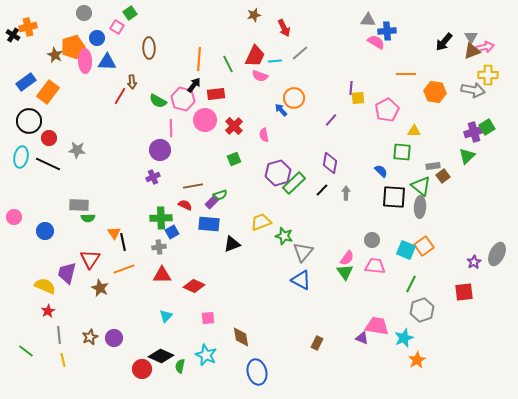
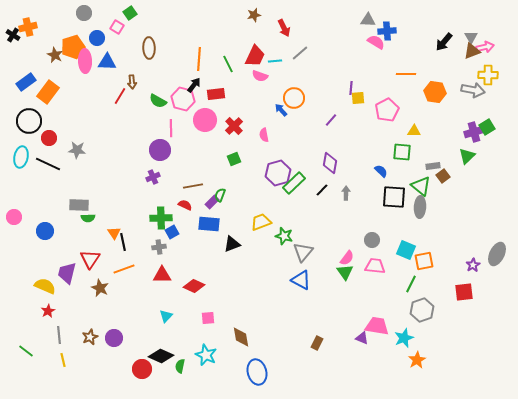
green semicircle at (220, 195): rotated 128 degrees clockwise
orange square at (424, 246): moved 15 px down; rotated 24 degrees clockwise
purple star at (474, 262): moved 1 px left, 3 px down
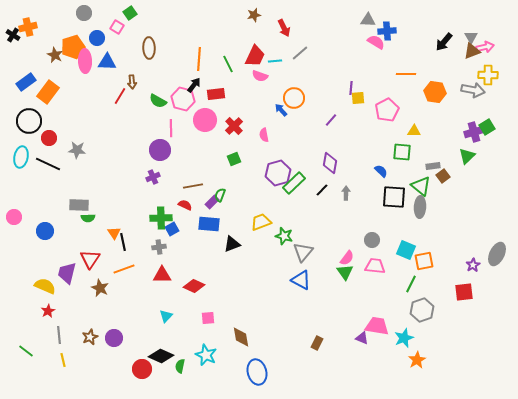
blue square at (172, 232): moved 3 px up
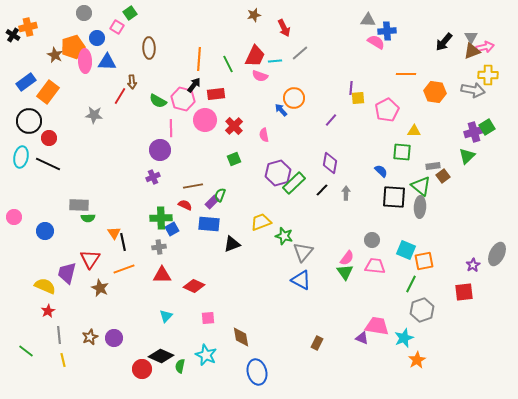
gray star at (77, 150): moved 17 px right, 35 px up
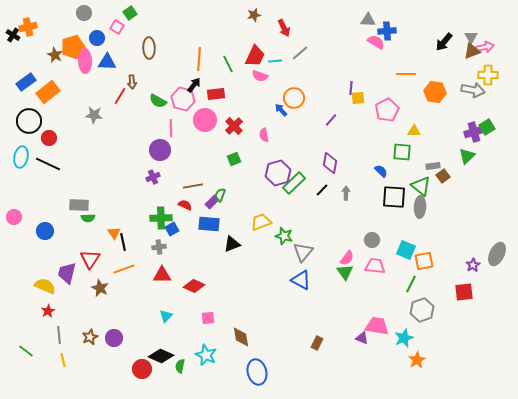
orange rectangle at (48, 92): rotated 15 degrees clockwise
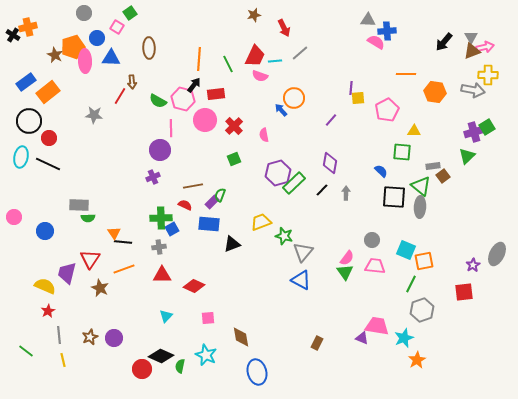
blue triangle at (107, 62): moved 4 px right, 4 px up
black line at (123, 242): rotated 72 degrees counterclockwise
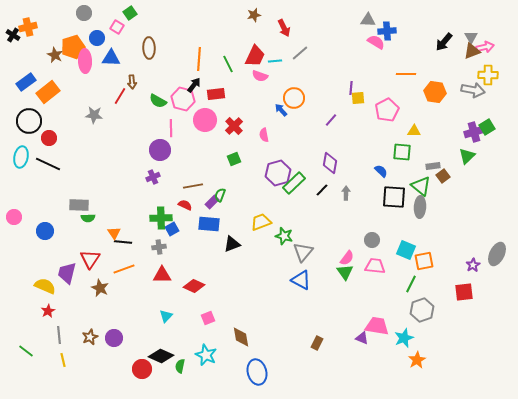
pink square at (208, 318): rotated 16 degrees counterclockwise
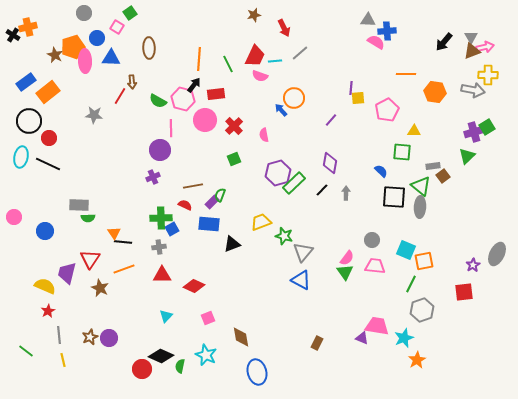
purple circle at (114, 338): moved 5 px left
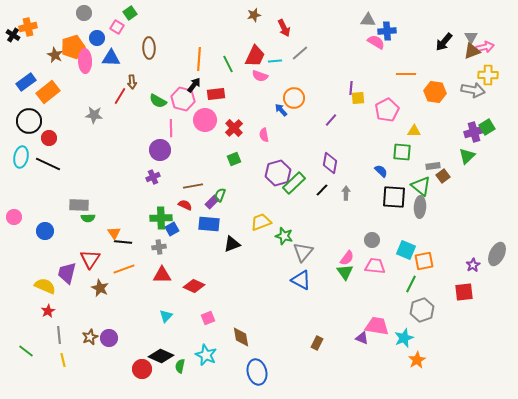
red cross at (234, 126): moved 2 px down
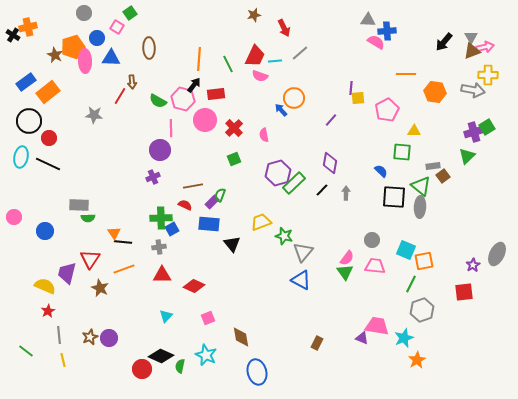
black triangle at (232, 244): rotated 48 degrees counterclockwise
